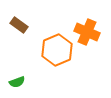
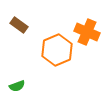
green semicircle: moved 4 px down
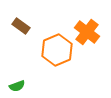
brown rectangle: moved 2 px right, 1 px down
orange cross: rotated 15 degrees clockwise
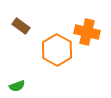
orange cross: rotated 25 degrees counterclockwise
orange hexagon: rotated 8 degrees counterclockwise
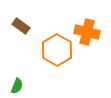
green semicircle: rotated 49 degrees counterclockwise
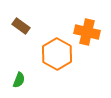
orange hexagon: moved 4 px down
green semicircle: moved 2 px right, 6 px up
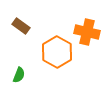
orange hexagon: moved 2 px up
green semicircle: moved 5 px up
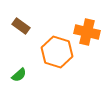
orange hexagon: rotated 12 degrees counterclockwise
green semicircle: rotated 28 degrees clockwise
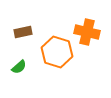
brown rectangle: moved 2 px right, 6 px down; rotated 48 degrees counterclockwise
green semicircle: moved 8 px up
